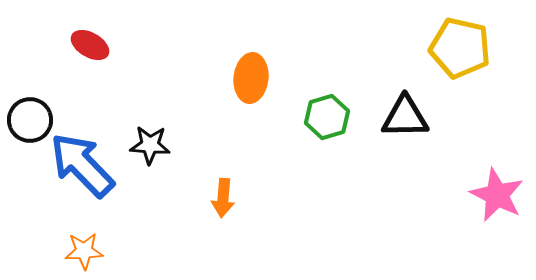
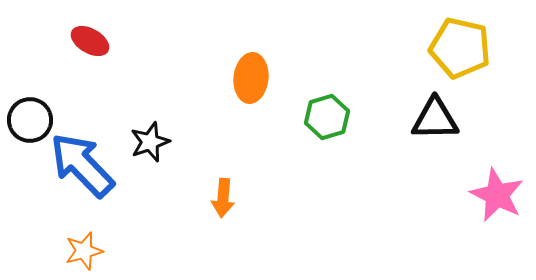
red ellipse: moved 4 px up
black triangle: moved 30 px right, 2 px down
black star: moved 3 px up; rotated 24 degrees counterclockwise
orange star: rotated 12 degrees counterclockwise
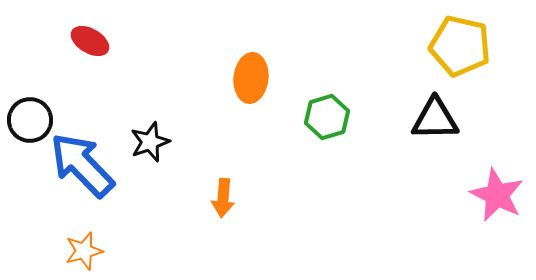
yellow pentagon: moved 2 px up
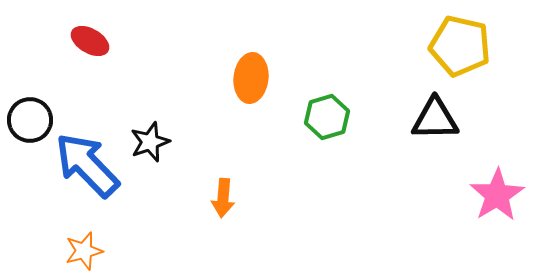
blue arrow: moved 5 px right
pink star: rotated 14 degrees clockwise
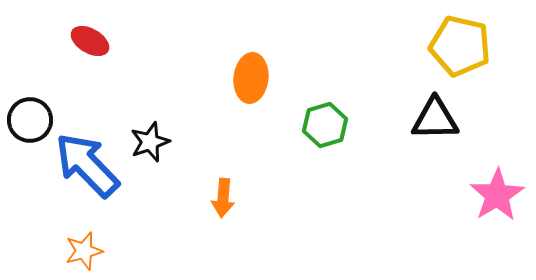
green hexagon: moved 2 px left, 8 px down
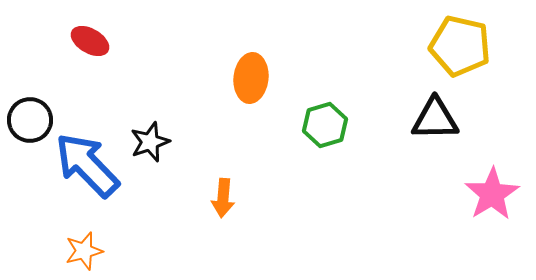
pink star: moved 5 px left, 1 px up
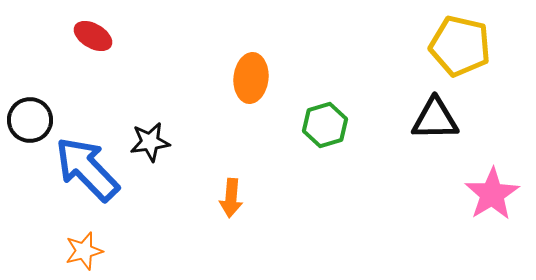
red ellipse: moved 3 px right, 5 px up
black star: rotated 12 degrees clockwise
blue arrow: moved 4 px down
orange arrow: moved 8 px right
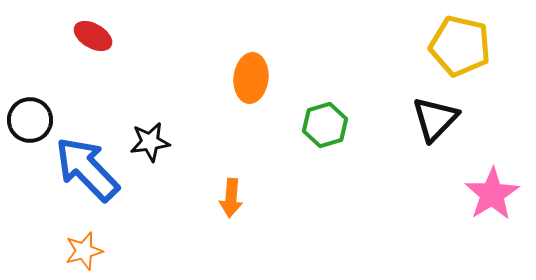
black triangle: rotated 45 degrees counterclockwise
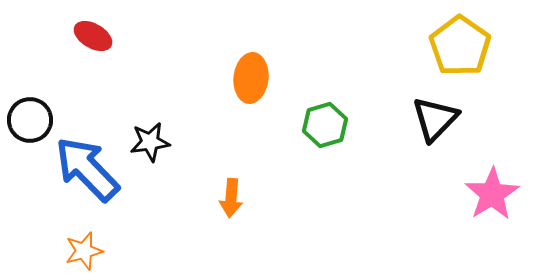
yellow pentagon: rotated 22 degrees clockwise
